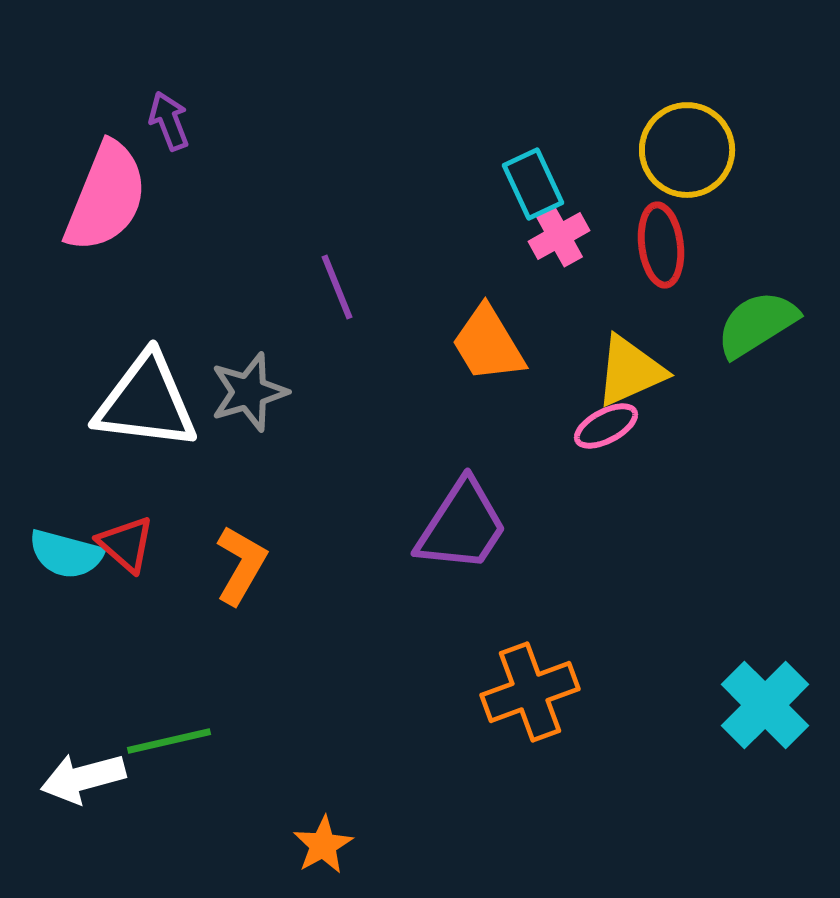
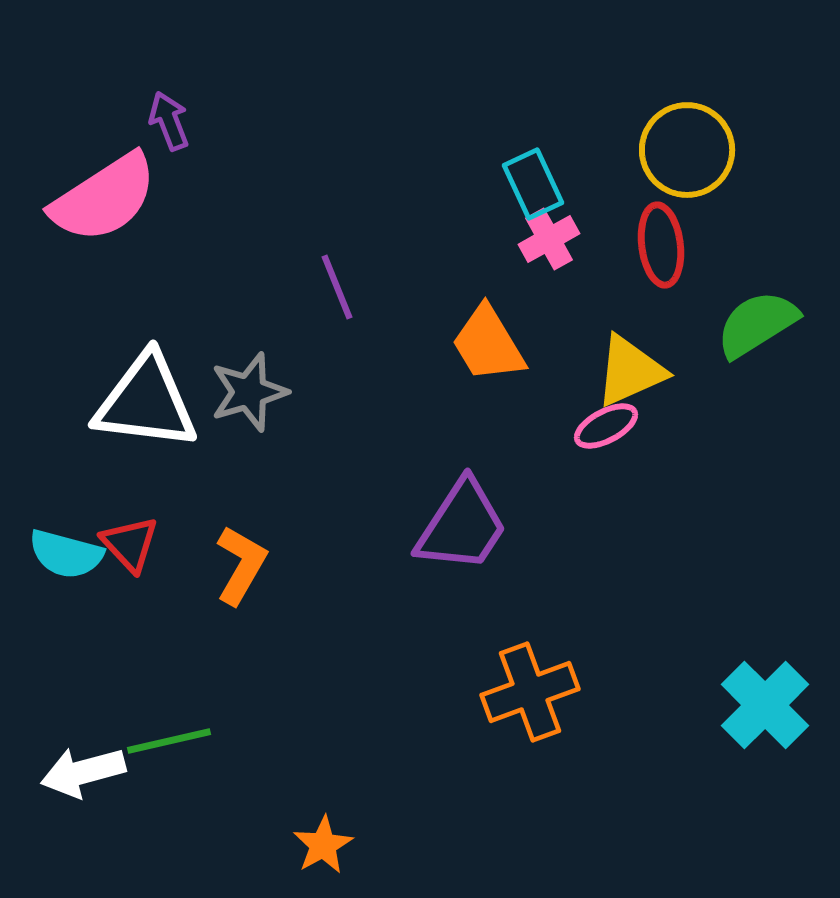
pink semicircle: moved 2 px left, 1 px down; rotated 35 degrees clockwise
pink cross: moved 10 px left, 3 px down
red triangle: moved 4 px right; rotated 6 degrees clockwise
white arrow: moved 6 px up
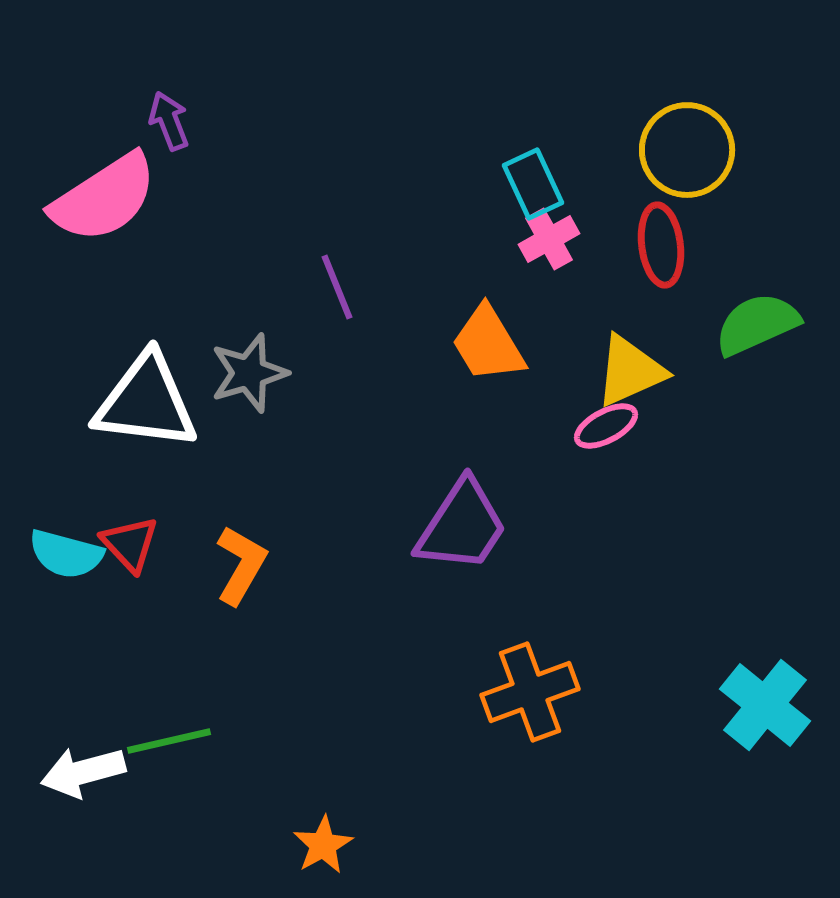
green semicircle: rotated 8 degrees clockwise
gray star: moved 19 px up
cyan cross: rotated 6 degrees counterclockwise
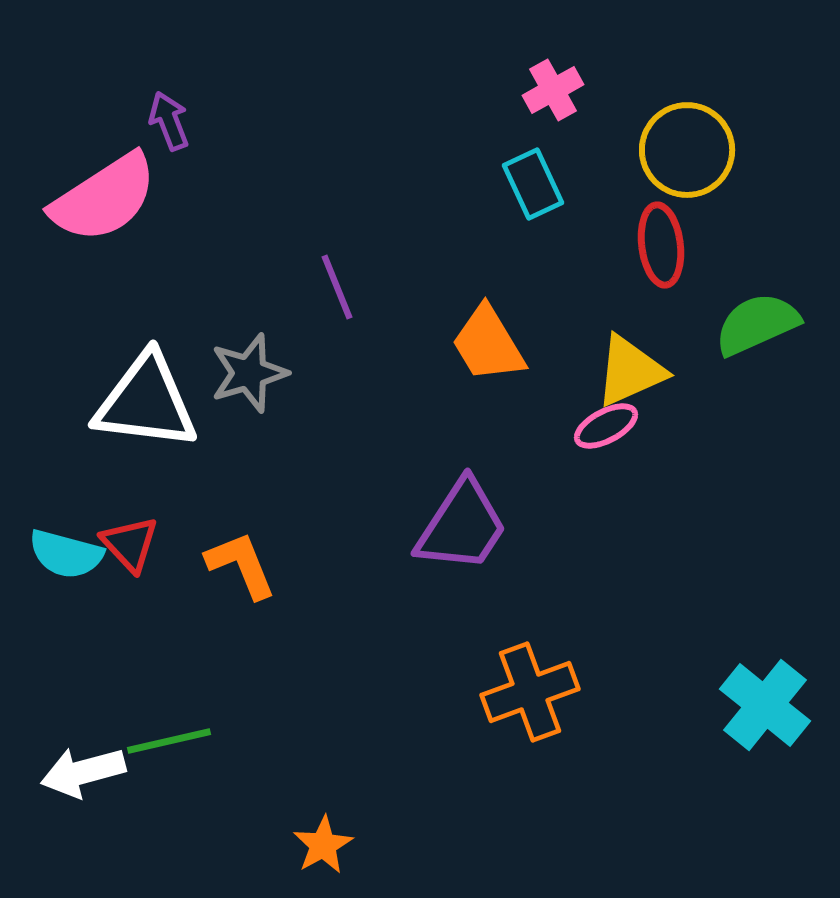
pink cross: moved 4 px right, 149 px up
orange L-shape: rotated 52 degrees counterclockwise
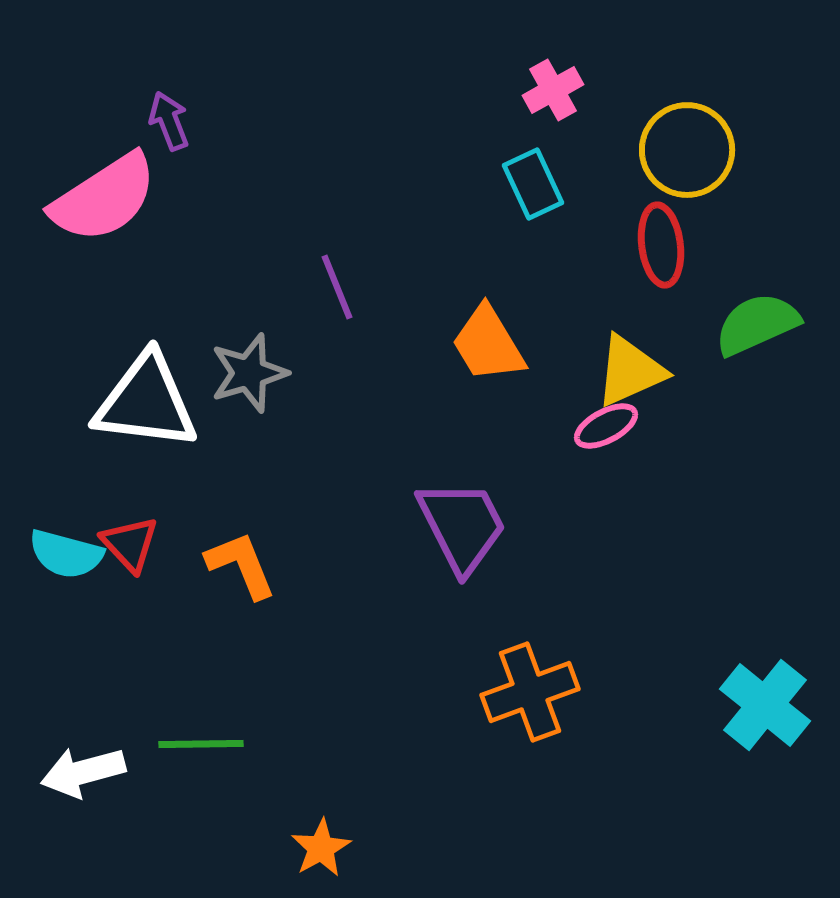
purple trapezoid: rotated 60 degrees counterclockwise
green line: moved 32 px right, 3 px down; rotated 12 degrees clockwise
orange star: moved 2 px left, 3 px down
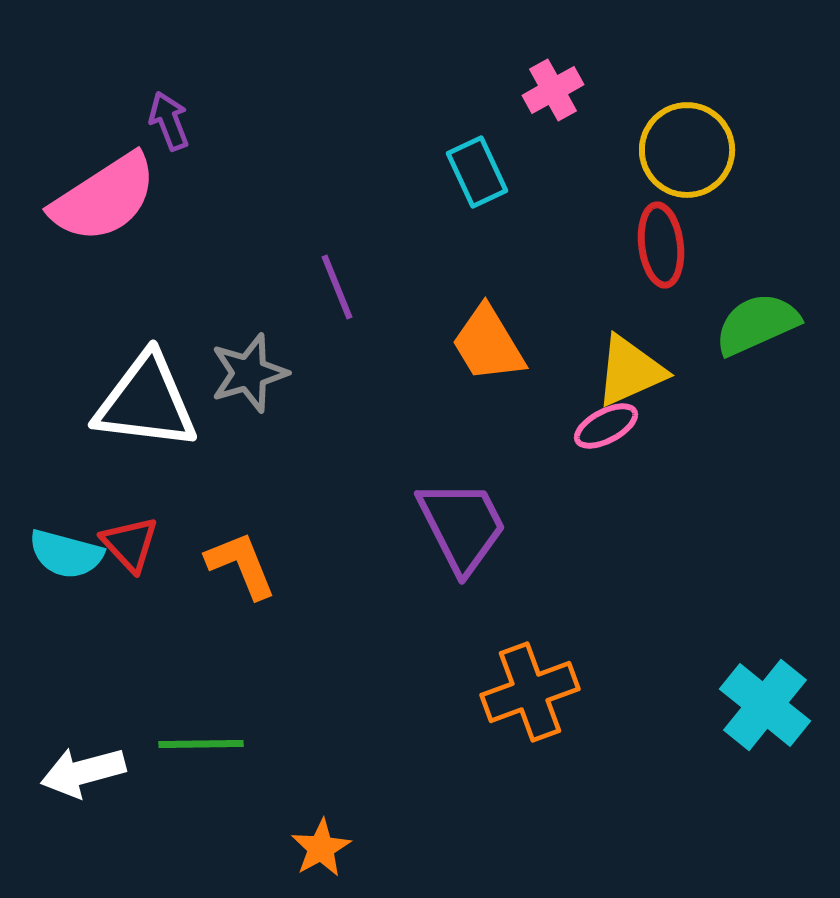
cyan rectangle: moved 56 px left, 12 px up
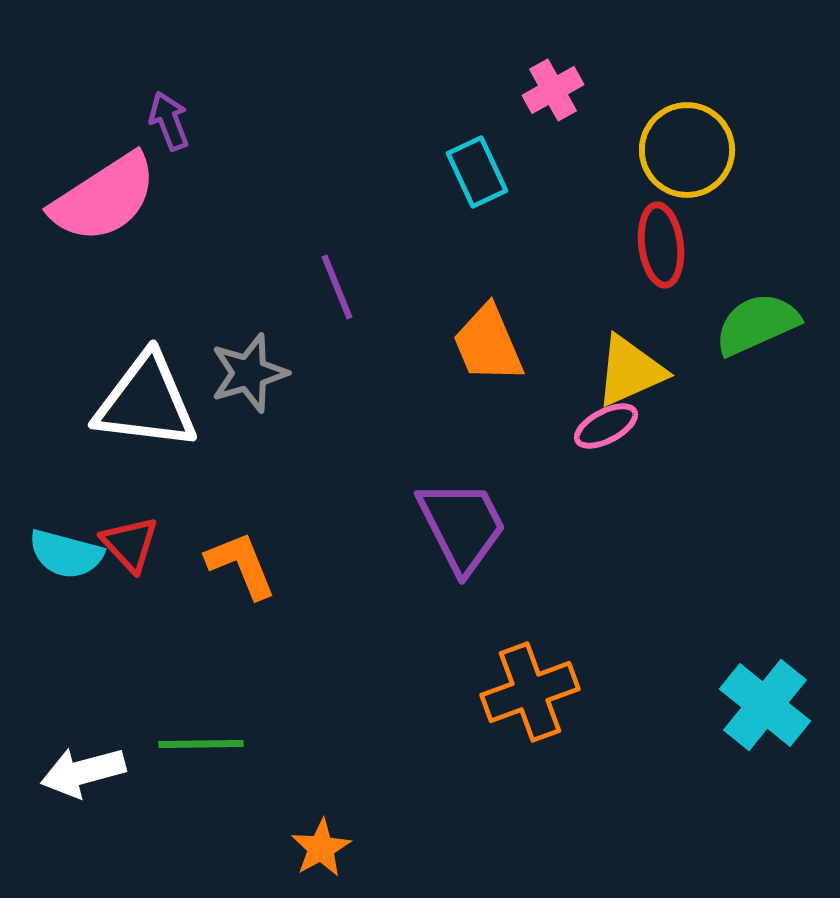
orange trapezoid: rotated 8 degrees clockwise
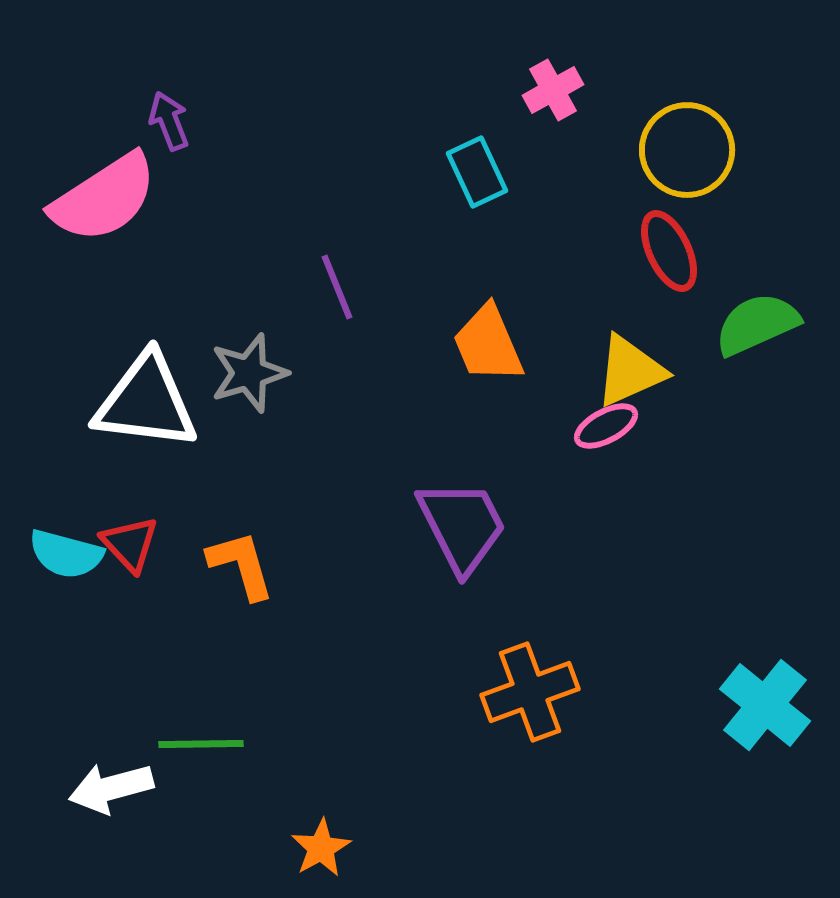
red ellipse: moved 8 px right, 6 px down; rotated 18 degrees counterclockwise
orange L-shape: rotated 6 degrees clockwise
white arrow: moved 28 px right, 16 px down
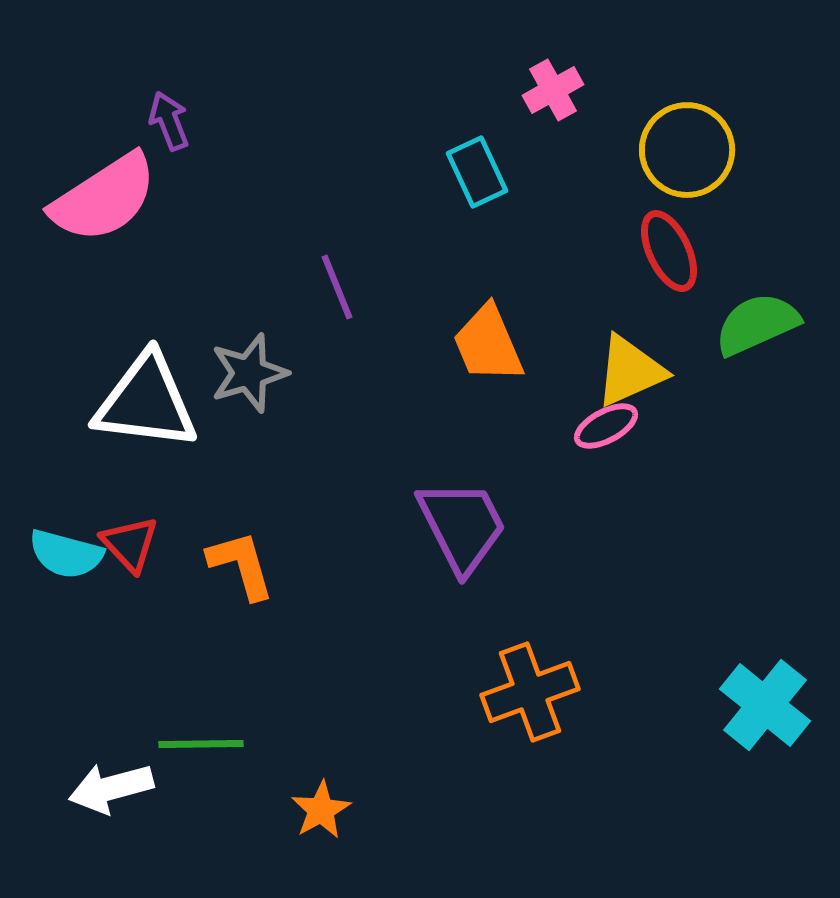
orange star: moved 38 px up
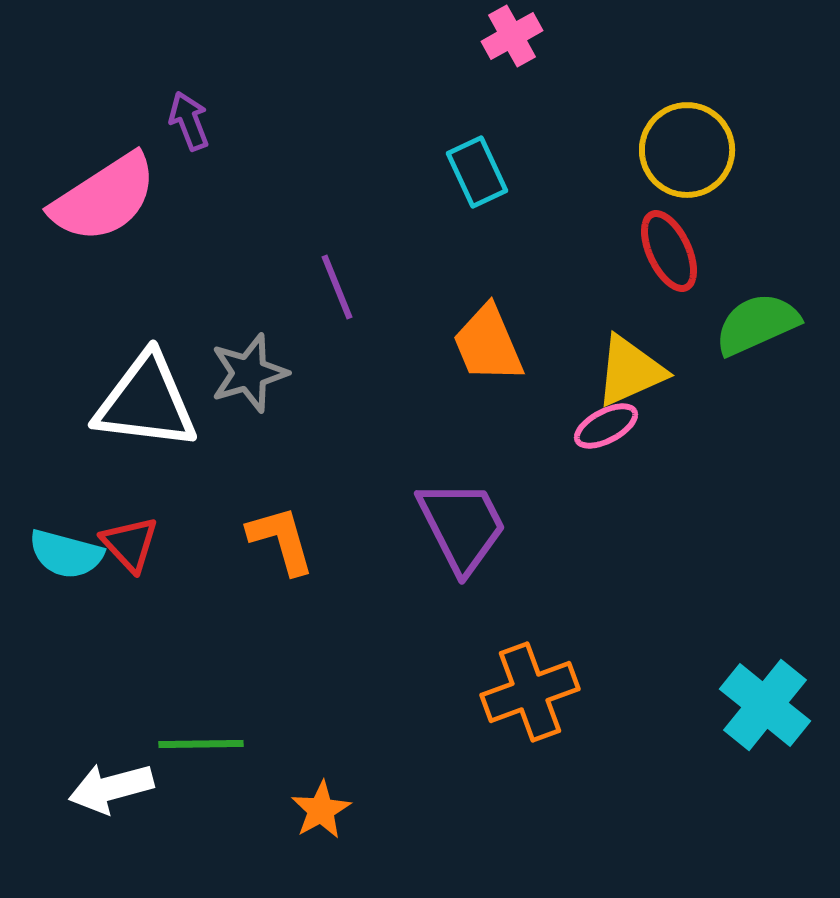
pink cross: moved 41 px left, 54 px up
purple arrow: moved 20 px right
orange L-shape: moved 40 px right, 25 px up
